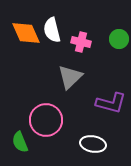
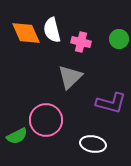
green semicircle: moved 3 px left, 6 px up; rotated 95 degrees counterclockwise
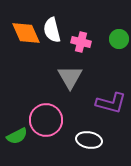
gray triangle: rotated 16 degrees counterclockwise
white ellipse: moved 4 px left, 4 px up
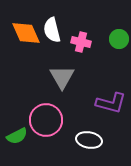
gray triangle: moved 8 px left
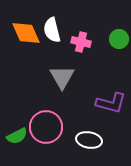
pink circle: moved 7 px down
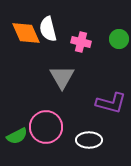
white semicircle: moved 4 px left, 1 px up
white ellipse: rotated 10 degrees counterclockwise
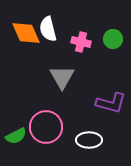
green circle: moved 6 px left
green semicircle: moved 1 px left
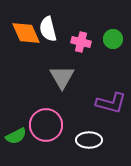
pink circle: moved 2 px up
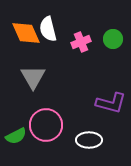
pink cross: rotated 36 degrees counterclockwise
gray triangle: moved 29 px left
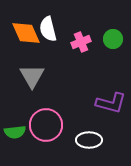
gray triangle: moved 1 px left, 1 px up
green semicircle: moved 1 px left, 4 px up; rotated 20 degrees clockwise
